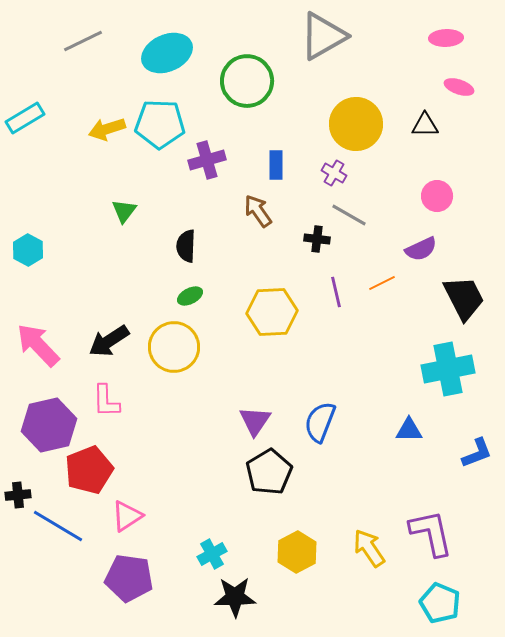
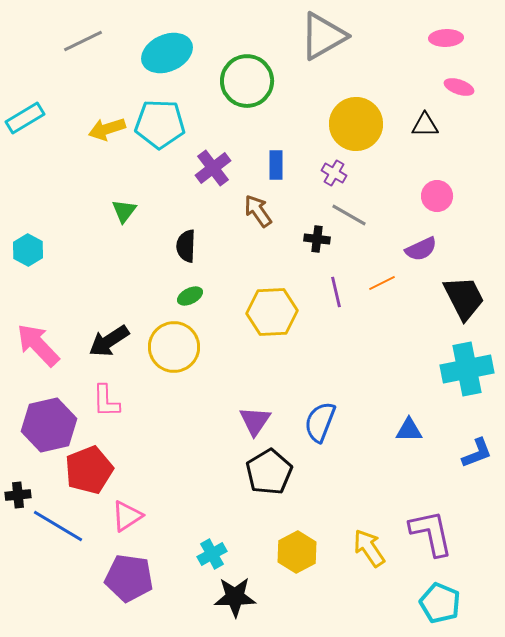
purple cross at (207, 160): moved 6 px right, 8 px down; rotated 21 degrees counterclockwise
cyan cross at (448, 369): moved 19 px right
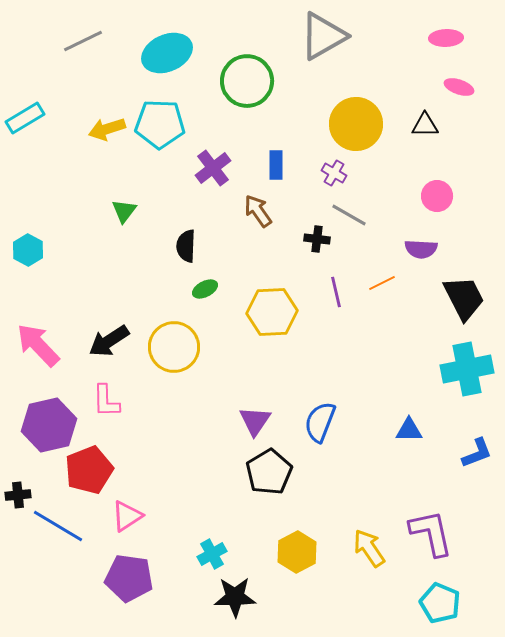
purple semicircle at (421, 249): rotated 28 degrees clockwise
green ellipse at (190, 296): moved 15 px right, 7 px up
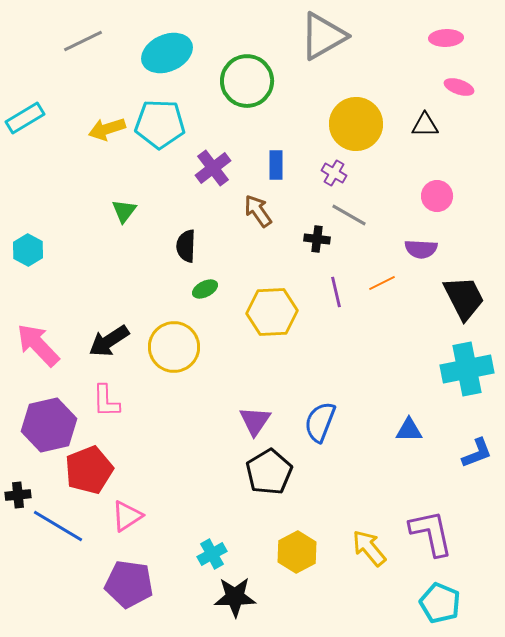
yellow arrow at (369, 548): rotated 6 degrees counterclockwise
purple pentagon at (129, 578): moved 6 px down
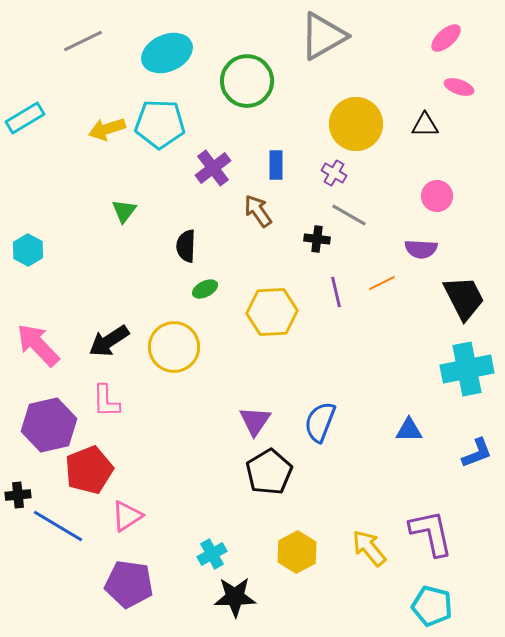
pink ellipse at (446, 38): rotated 40 degrees counterclockwise
cyan pentagon at (440, 603): moved 8 px left, 3 px down; rotated 9 degrees counterclockwise
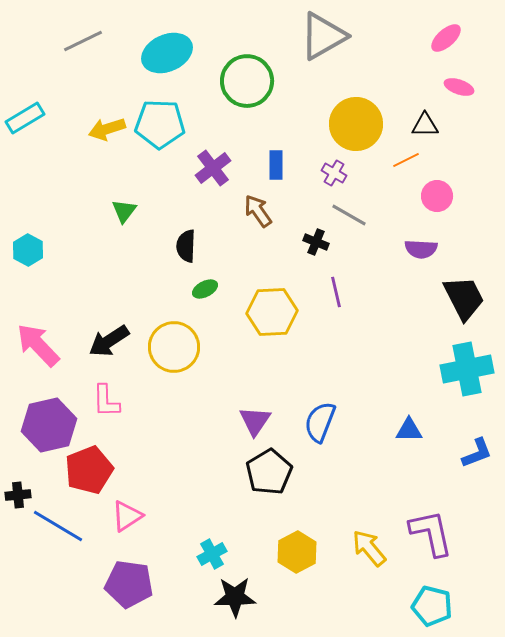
black cross at (317, 239): moved 1 px left, 3 px down; rotated 15 degrees clockwise
orange line at (382, 283): moved 24 px right, 123 px up
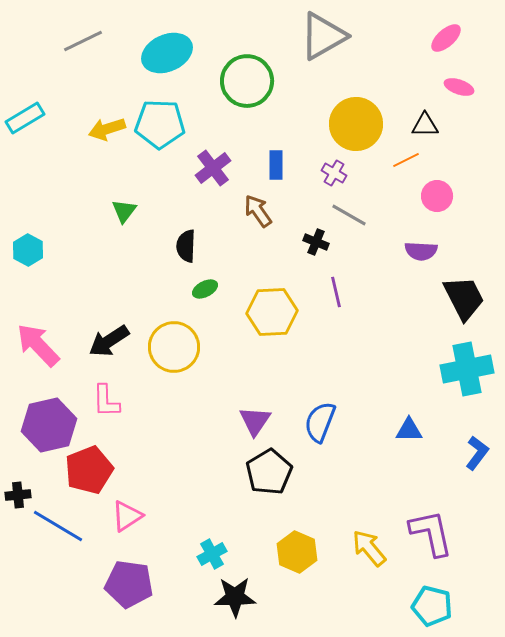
purple semicircle at (421, 249): moved 2 px down
blue L-shape at (477, 453): rotated 32 degrees counterclockwise
yellow hexagon at (297, 552): rotated 9 degrees counterclockwise
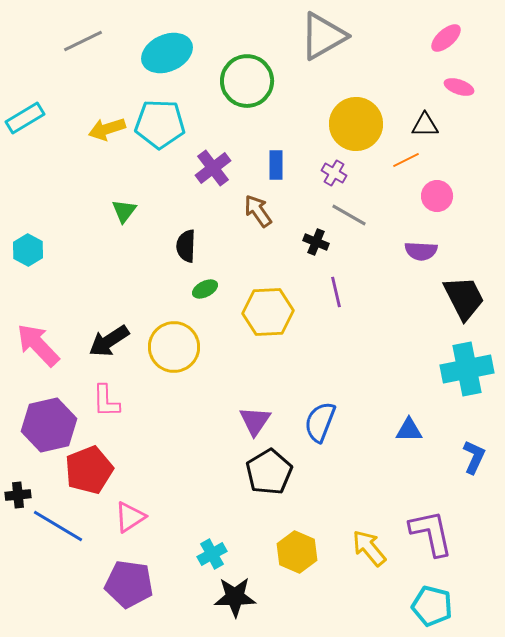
yellow hexagon at (272, 312): moved 4 px left
blue L-shape at (477, 453): moved 3 px left, 4 px down; rotated 12 degrees counterclockwise
pink triangle at (127, 516): moved 3 px right, 1 px down
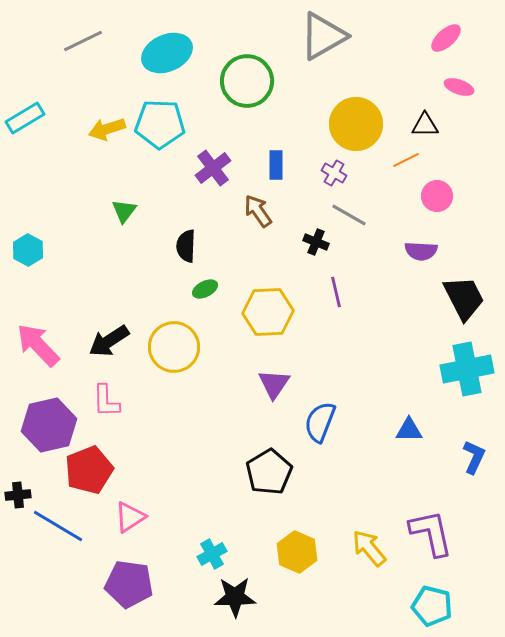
purple triangle at (255, 421): moved 19 px right, 37 px up
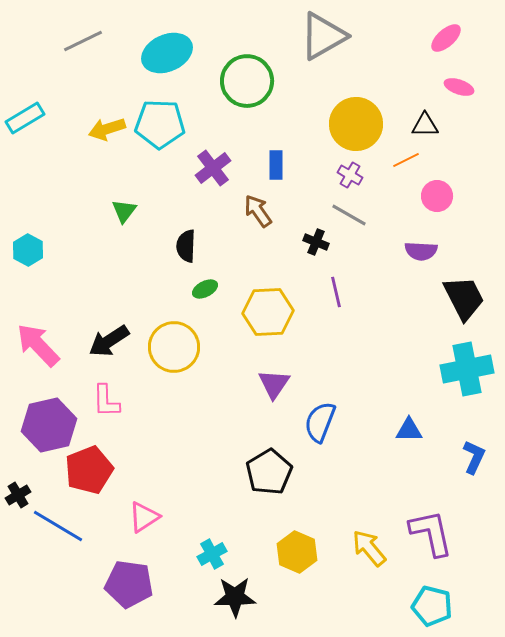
purple cross at (334, 173): moved 16 px right, 2 px down
black cross at (18, 495): rotated 25 degrees counterclockwise
pink triangle at (130, 517): moved 14 px right
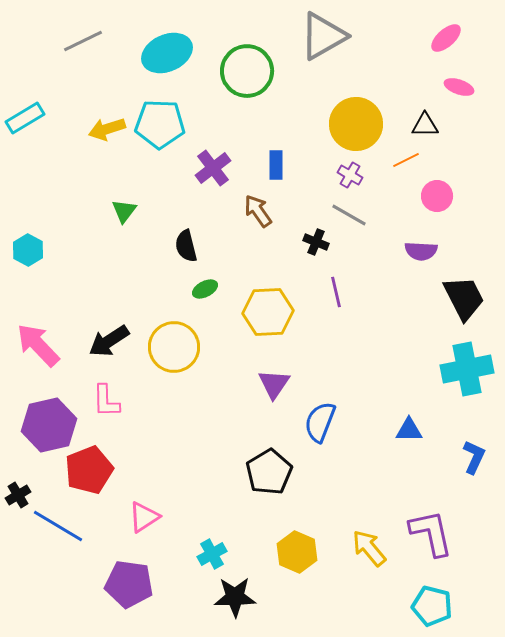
green circle at (247, 81): moved 10 px up
black semicircle at (186, 246): rotated 16 degrees counterclockwise
